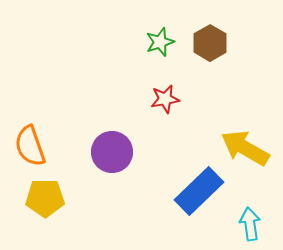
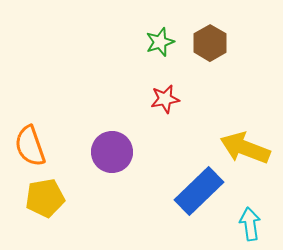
yellow arrow: rotated 9 degrees counterclockwise
yellow pentagon: rotated 9 degrees counterclockwise
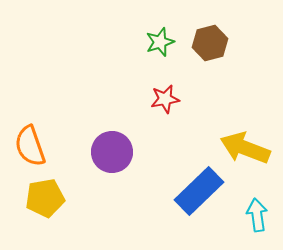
brown hexagon: rotated 16 degrees clockwise
cyan arrow: moved 7 px right, 9 px up
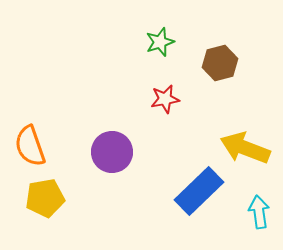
brown hexagon: moved 10 px right, 20 px down
cyan arrow: moved 2 px right, 3 px up
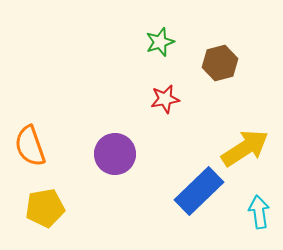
yellow arrow: rotated 126 degrees clockwise
purple circle: moved 3 px right, 2 px down
yellow pentagon: moved 10 px down
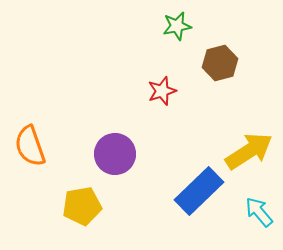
green star: moved 17 px right, 16 px up; rotated 8 degrees clockwise
red star: moved 3 px left, 8 px up; rotated 8 degrees counterclockwise
yellow arrow: moved 4 px right, 3 px down
yellow pentagon: moved 37 px right, 2 px up
cyan arrow: rotated 32 degrees counterclockwise
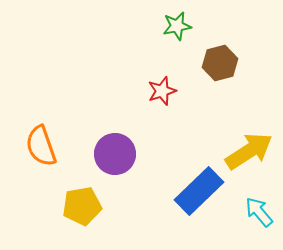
orange semicircle: moved 11 px right
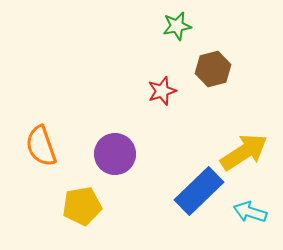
brown hexagon: moved 7 px left, 6 px down
yellow arrow: moved 5 px left, 1 px down
cyan arrow: moved 9 px left; rotated 32 degrees counterclockwise
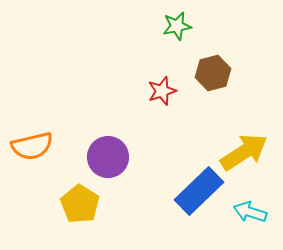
brown hexagon: moved 4 px down
orange semicircle: moved 9 px left; rotated 84 degrees counterclockwise
purple circle: moved 7 px left, 3 px down
yellow pentagon: moved 2 px left, 2 px up; rotated 30 degrees counterclockwise
